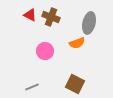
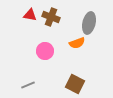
red triangle: rotated 16 degrees counterclockwise
gray line: moved 4 px left, 2 px up
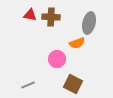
brown cross: rotated 18 degrees counterclockwise
pink circle: moved 12 px right, 8 px down
brown square: moved 2 px left
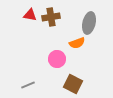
brown cross: rotated 12 degrees counterclockwise
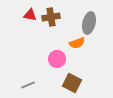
brown square: moved 1 px left, 1 px up
